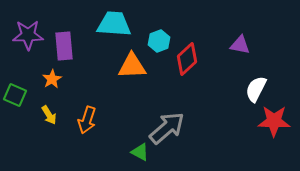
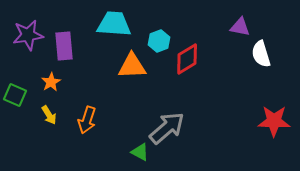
purple star: rotated 8 degrees counterclockwise
purple triangle: moved 18 px up
red diamond: rotated 12 degrees clockwise
orange star: moved 1 px left, 3 px down
white semicircle: moved 5 px right, 35 px up; rotated 44 degrees counterclockwise
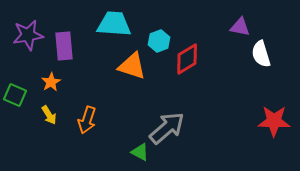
orange triangle: rotated 20 degrees clockwise
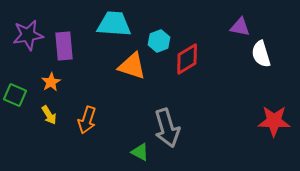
gray arrow: rotated 114 degrees clockwise
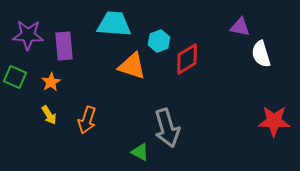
purple star: rotated 12 degrees clockwise
green square: moved 18 px up
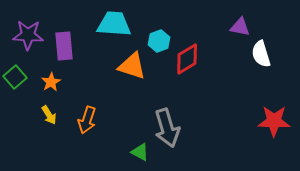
green square: rotated 25 degrees clockwise
